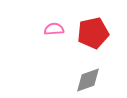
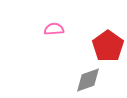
red pentagon: moved 15 px right, 13 px down; rotated 24 degrees counterclockwise
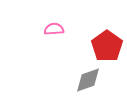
red pentagon: moved 1 px left
